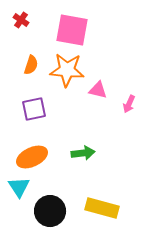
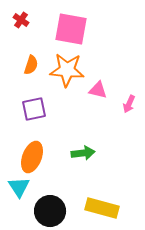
pink square: moved 1 px left, 1 px up
orange ellipse: rotated 44 degrees counterclockwise
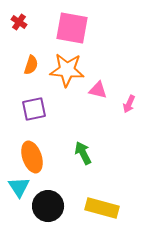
red cross: moved 2 px left, 2 px down
pink square: moved 1 px right, 1 px up
green arrow: rotated 110 degrees counterclockwise
orange ellipse: rotated 40 degrees counterclockwise
black circle: moved 2 px left, 5 px up
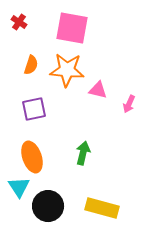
green arrow: rotated 40 degrees clockwise
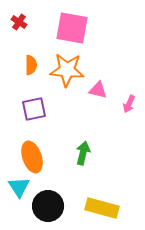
orange semicircle: rotated 18 degrees counterclockwise
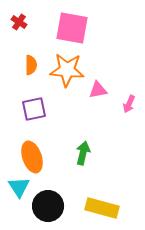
pink triangle: rotated 24 degrees counterclockwise
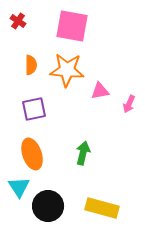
red cross: moved 1 px left, 1 px up
pink square: moved 2 px up
pink triangle: moved 2 px right, 1 px down
orange ellipse: moved 3 px up
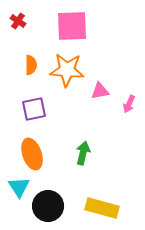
pink square: rotated 12 degrees counterclockwise
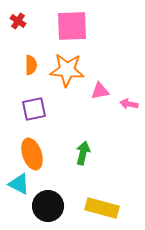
pink arrow: rotated 78 degrees clockwise
cyan triangle: moved 3 px up; rotated 30 degrees counterclockwise
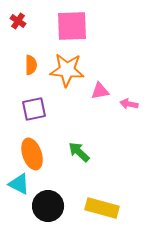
green arrow: moved 4 px left, 1 px up; rotated 60 degrees counterclockwise
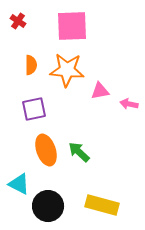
orange ellipse: moved 14 px right, 4 px up
yellow rectangle: moved 3 px up
